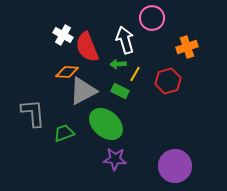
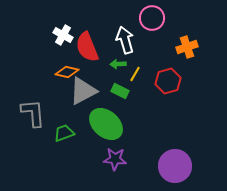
orange diamond: rotated 10 degrees clockwise
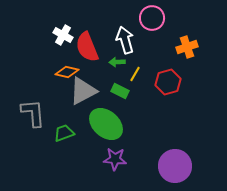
green arrow: moved 1 px left, 2 px up
red hexagon: moved 1 px down
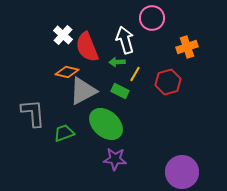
white cross: rotated 12 degrees clockwise
purple circle: moved 7 px right, 6 px down
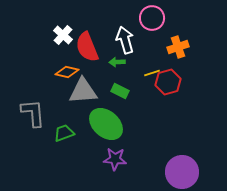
orange cross: moved 9 px left
yellow line: moved 17 px right, 1 px up; rotated 42 degrees clockwise
gray triangle: rotated 24 degrees clockwise
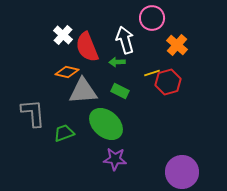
orange cross: moved 1 px left, 2 px up; rotated 30 degrees counterclockwise
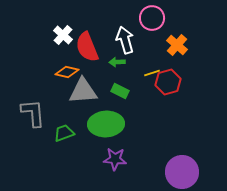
green ellipse: rotated 44 degrees counterclockwise
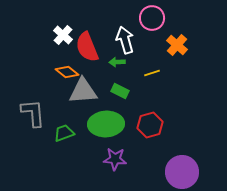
orange diamond: rotated 25 degrees clockwise
red hexagon: moved 18 px left, 43 px down
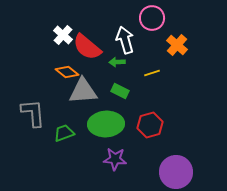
red semicircle: rotated 28 degrees counterclockwise
purple circle: moved 6 px left
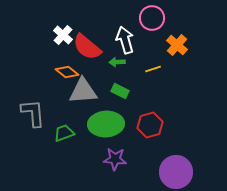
yellow line: moved 1 px right, 4 px up
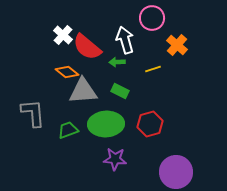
red hexagon: moved 1 px up
green trapezoid: moved 4 px right, 3 px up
